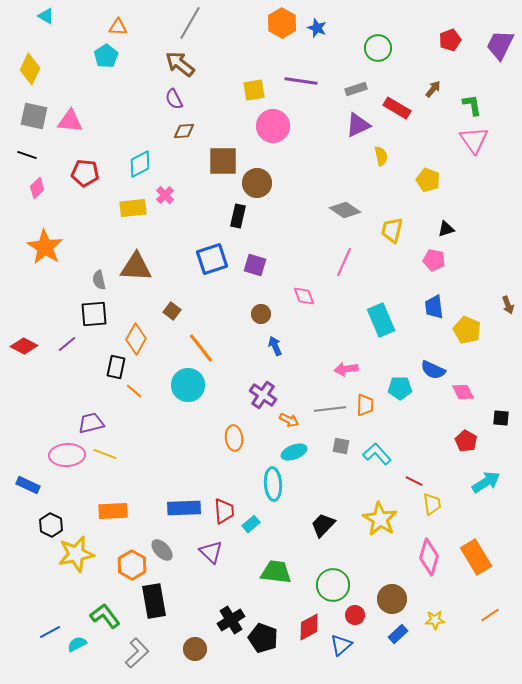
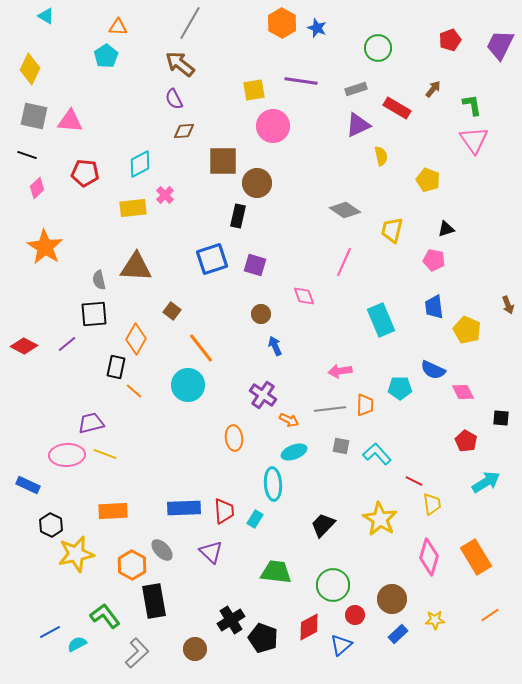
pink arrow at (346, 369): moved 6 px left, 2 px down
cyan rectangle at (251, 524): moved 4 px right, 5 px up; rotated 18 degrees counterclockwise
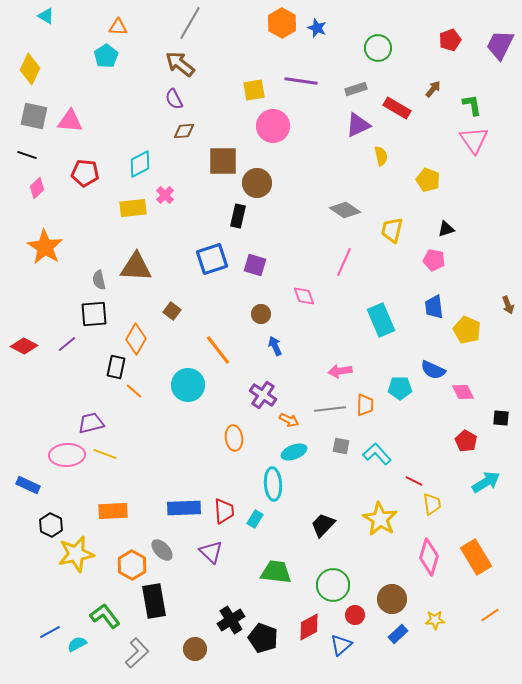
orange line at (201, 348): moved 17 px right, 2 px down
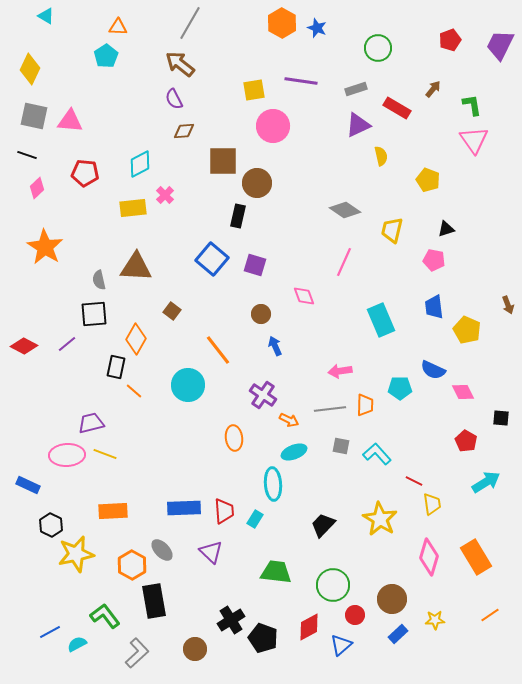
blue square at (212, 259): rotated 32 degrees counterclockwise
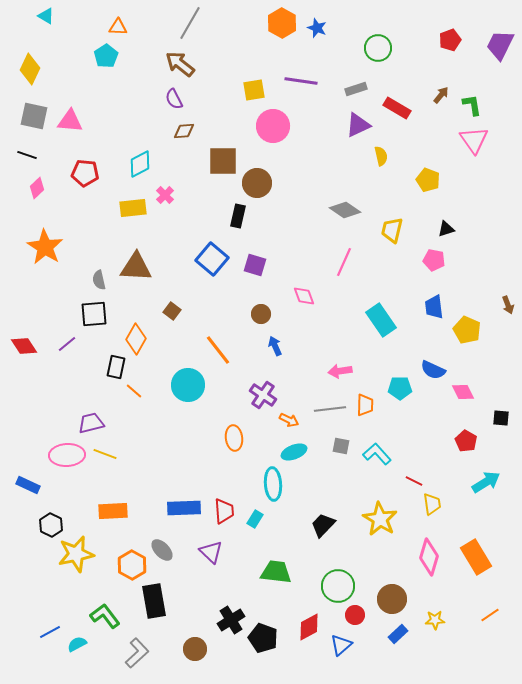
brown arrow at (433, 89): moved 8 px right, 6 px down
cyan rectangle at (381, 320): rotated 12 degrees counterclockwise
red diamond at (24, 346): rotated 28 degrees clockwise
green circle at (333, 585): moved 5 px right, 1 px down
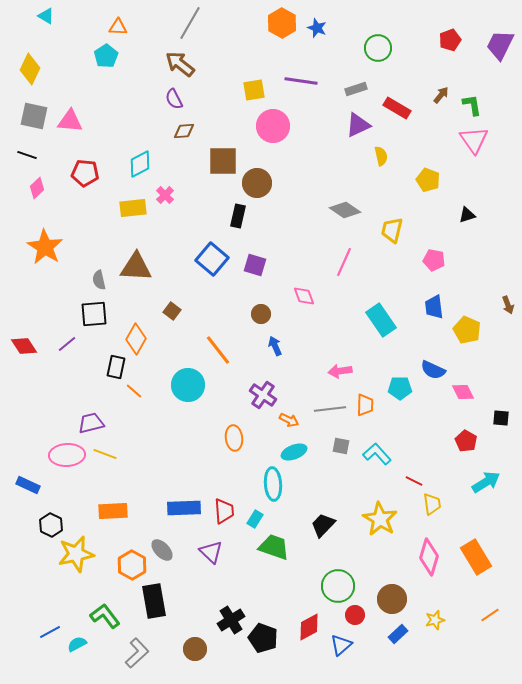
black triangle at (446, 229): moved 21 px right, 14 px up
green trapezoid at (276, 572): moved 2 px left, 25 px up; rotated 12 degrees clockwise
yellow star at (435, 620): rotated 12 degrees counterclockwise
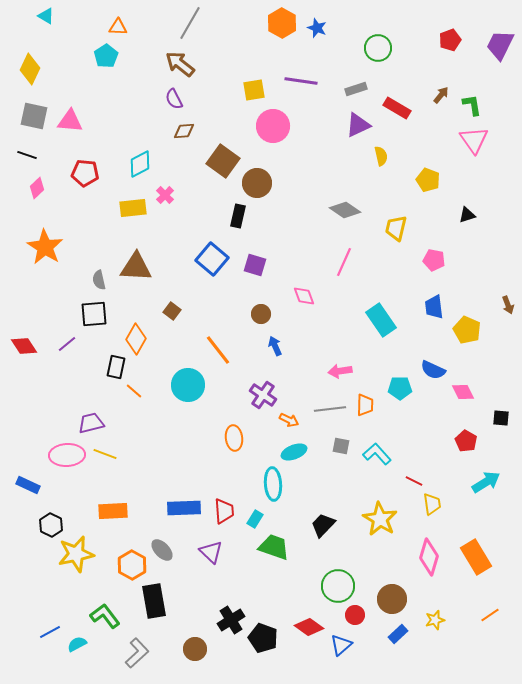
brown square at (223, 161): rotated 36 degrees clockwise
yellow trapezoid at (392, 230): moved 4 px right, 2 px up
red diamond at (309, 627): rotated 64 degrees clockwise
